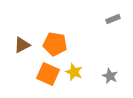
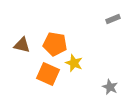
brown triangle: rotated 42 degrees clockwise
yellow star: moved 9 px up
gray star: moved 11 px down
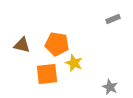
orange pentagon: moved 2 px right
orange square: moved 1 px left; rotated 30 degrees counterclockwise
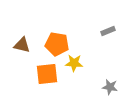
gray rectangle: moved 5 px left, 12 px down
yellow star: rotated 18 degrees counterclockwise
gray star: rotated 14 degrees counterclockwise
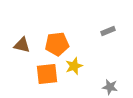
orange pentagon: rotated 15 degrees counterclockwise
yellow star: moved 3 px down; rotated 24 degrees counterclockwise
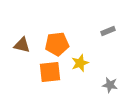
yellow star: moved 6 px right, 3 px up
orange square: moved 3 px right, 2 px up
gray star: moved 2 px up
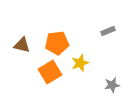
orange pentagon: moved 1 px up
orange square: rotated 25 degrees counterclockwise
gray star: moved 2 px right; rotated 21 degrees counterclockwise
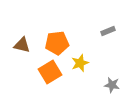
gray star: rotated 21 degrees clockwise
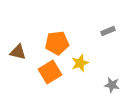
brown triangle: moved 4 px left, 7 px down
